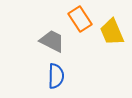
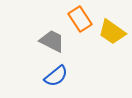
yellow trapezoid: rotated 32 degrees counterclockwise
blue semicircle: rotated 50 degrees clockwise
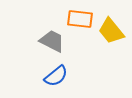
orange rectangle: rotated 50 degrees counterclockwise
yellow trapezoid: moved 1 px left, 1 px up; rotated 16 degrees clockwise
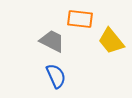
yellow trapezoid: moved 10 px down
blue semicircle: rotated 75 degrees counterclockwise
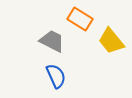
orange rectangle: rotated 25 degrees clockwise
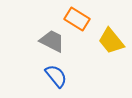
orange rectangle: moved 3 px left
blue semicircle: rotated 15 degrees counterclockwise
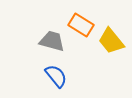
orange rectangle: moved 4 px right, 6 px down
gray trapezoid: rotated 12 degrees counterclockwise
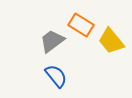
gray trapezoid: rotated 52 degrees counterclockwise
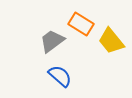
orange rectangle: moved 1 px up
blue semicircle: moved 4 px right; rotated 10 degrees counterclockwise
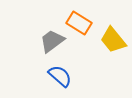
orange rectangle: moved 2 px left, 1 px up
yellow trapezoid: moved 2 px right, 1 px up
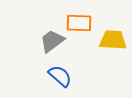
orange rectangle: rotated 30 degrees counterclockwise
yellow trapezoid: rotated 132 degrees clockwise
